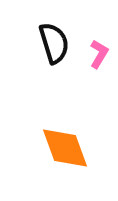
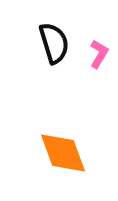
orange diamond: moved 2 px left, 5 px down
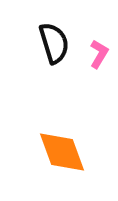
orange diamond: moved 1 px left, 1 px up
